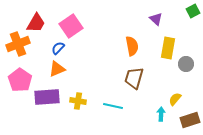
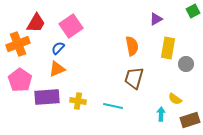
purple triangle: rotated 48 degrees clockwise
yellow semicircle: rotated 96 degrees counterclockwise
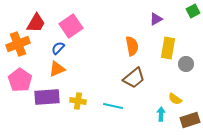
brown trapezoid: rotated 145 degrees counterclockwise
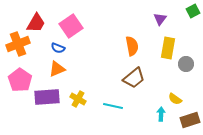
purple triangle: moved 4 px right; rotated 24 degrees counterclockwise
blue semicircle: rotated 112 degrees counterclockwise
yellow cross: moved 2 px up; rotated 21 degrees clockwise
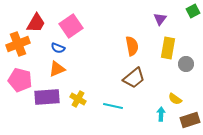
pink pentagon: rotated 20 degrees counterclockwise
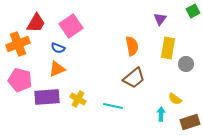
brown rectangle: moved 2 px down
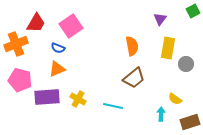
orange cross: moved 2 px left
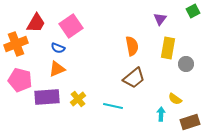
yellow cross: rotated 21 degrees clockwise
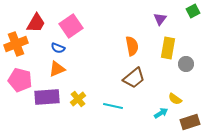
cyan arrow: moved 1 px up; rotated 56 degrees clockwise
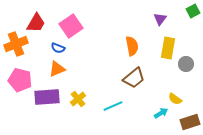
cyan line: rotated 36 degrees counterclockwise
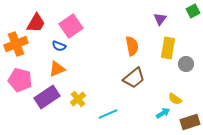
blue semicircle: moved 1 px right, 2 px up
purple rectangle: rotated 30 degrees counterclockwise
cyan line: moved 5 px left, 8 px down
cyan arrow: moved 2 px right
